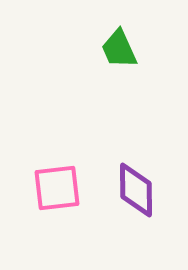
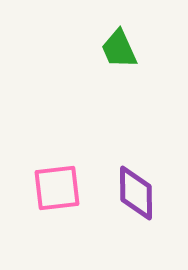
purple diamond: moved 3 px down
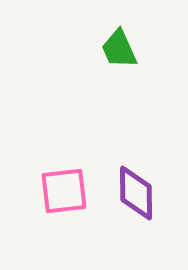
pink square: moved 7 px right, 3 px down
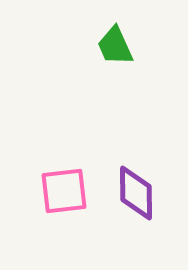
green trapezoid: moved 4 px left, 3 px up
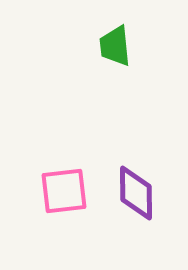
green trapezoid: rotated 18 degrees clockwise
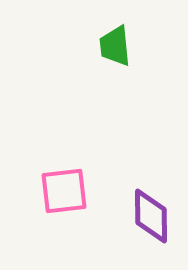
purple diamond: moved 15 px right, 23 px down
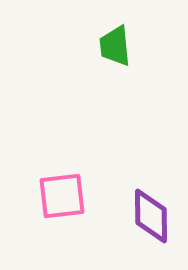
pink square: moved 2 px left, 5 px down
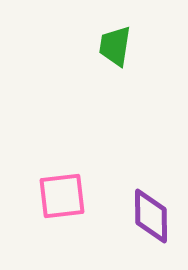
green trapezoid: rotated 15 degrees clockwise
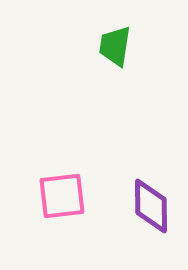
purple diamond: moved 10 px up
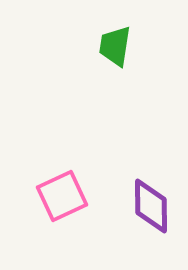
pink square: rotated 18 degrees counterclockwise
